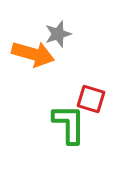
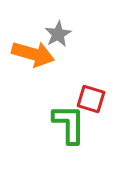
gray star: rotated 12 degrees counterclockwise
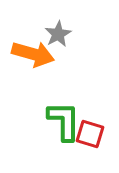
red square: moved 1 px left, 35 px down
green L-shape: moved 5 px left, 3 px up
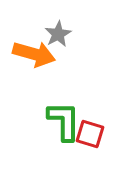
orange arrow: moved 1 px right
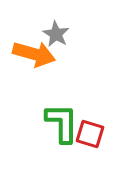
gray star: moved 2 px left; rotated 12 degrees counterclockwise
green L-shape: moved 2 px left, 2 px down
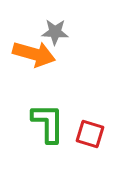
gray star: moved 1 px left, 2 px up; rotated 28 degrees counterclockwise
green L-shape: moved 14 px left
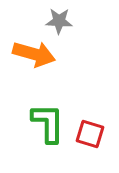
gray star: moved 4 px right, 11 px up
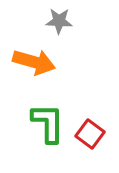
orange arrow: moved 8 px down
red square: rotated 20 degrees clockwise
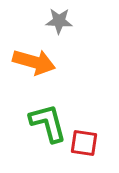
green L-shape: rotated 15 degrees counterclockwise
red square: moved 6 px left, 9 px down; rotated 28 degrees counterclockwise
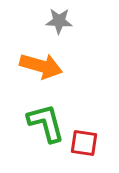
orange arrow: moved 7 px right, 4 px down
green L-shape: moved 2 px left
